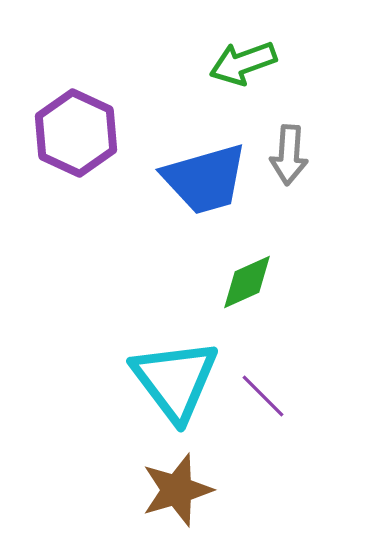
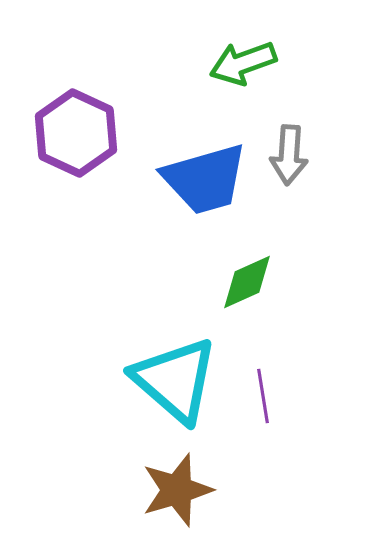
cyan triangle: rotated 12 degrees counterclockwise
purple line: rotated 36 degrees clockwise
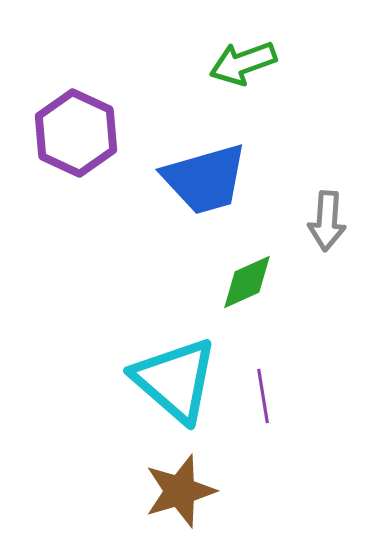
gray arrow: moved 38 px right, 66 px down
brown star: moved 3 px right, 1 px down
